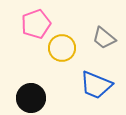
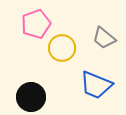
black circle: moved 1 px up
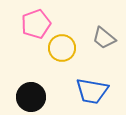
blue trapezoid: moved 4 px left, 6 px down; rotated 12 degrees counterclockwise
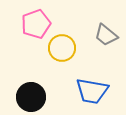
gray trapezoid: moved 2 px right, 3 px up
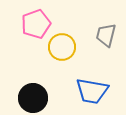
gray trapezoid: rotated 65 degrees clockwise
yellow circle: moved 1 px up
black circle: moved 2 px right, 1 px down
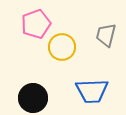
blue trapezoid: rotated 12 degrees counterclockwise
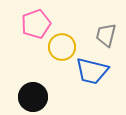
blue trapezoid: moved 20 px up; rotated 16 degrees clockwise
black circle: moved 1 px up
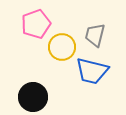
gray trapezoid: moved 11 px left
